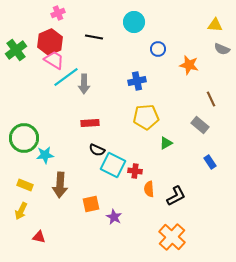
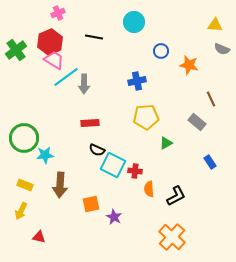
blue circle: moved 3 px right, 2 px down
gray rectangle: moved 3 px left, 3 px up
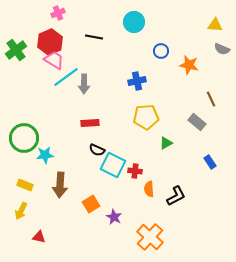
orange square: rotated 18 degrees counterclockwise
orange cross: moved 22 px left
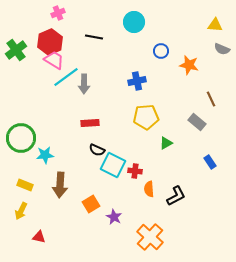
green circle: moved 3 px left
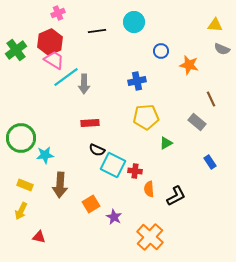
black line: moved 3 px right, 6 px up; rotated 18 degrees counterclockwise
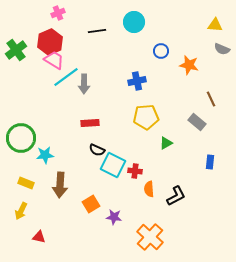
blue rectangle: rotated 40 degrees clockwise
yellow rectangle: moved 1 px right, 2 px up
purple star: rotated 21 degrees counterclockwise
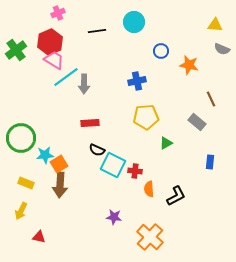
orange square: moved 32 px left, 40 px up
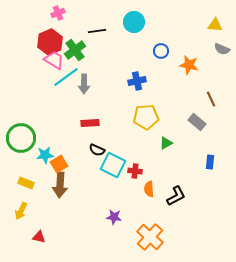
green cross: moved 59 px right
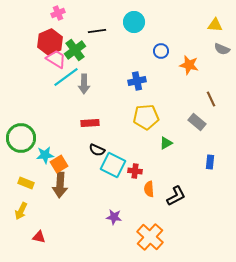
pink trapezoid: moved 2 px right, 1 px up
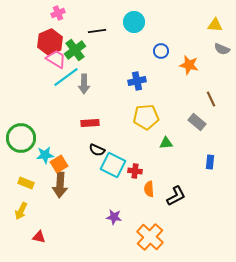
green triangle: rotated 24 degrees clockwise
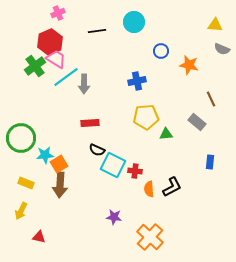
green cross: moved 40 px left, 16 px down
green triangle: moved 9 px up
black L-shape: moved 4 px left, 9 px up
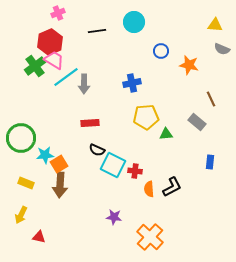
pink trapezoid: moved 2 px left, 1 px down
blue cross: moved 5 px left, 2 px down
yellow arrow: moved 4 px down
